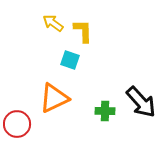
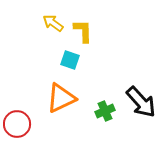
orange triangle: moved 7 px right
green cross: rotated 24 degrees counterclockwise
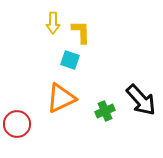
yellow arrow: rotated 125 degrees counterclockwise
yellow L-shape: moved 2 px left, 1 px down
black arrow: moved 2 px up
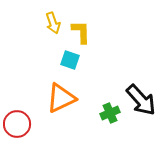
yellow arrow: rotated 20 degrees counterclockwise
green cross: moved 5 px right, 2 px down
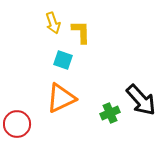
cyan square: moved 7 px left
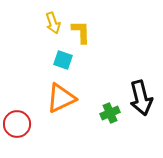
black arrow: moved 2 px up; rotated 28 degrees clockwise
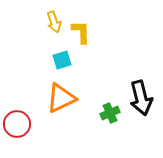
yellow arrow: moved 1 px right, 1 px up
cyan square: moved 1 px left; rotated 36 degrees counterclockwise
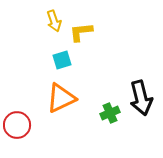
yellow arrow: moved 1 px up
yellow L-shape: rotated 95 degrees counterclockwise
red circle: moved 1 px down
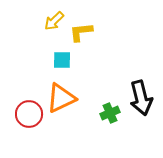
yellow arrow: rotated 65 degrees clockwise
cyan square: rotated 18 degrees clockwise
red circle: moved 12 px right, 11 px up
